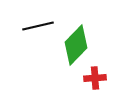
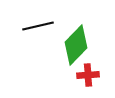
red cross: moved 7 px left, 3 px up
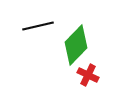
red cross: rotated 30 degrees clockwise
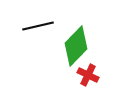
green diamond: moved 1 px down
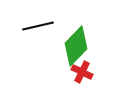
red cross: moved 6 px left, 3 px up
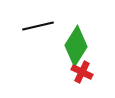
green diamond: rotated 12 degrees counterclockwise
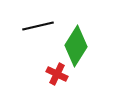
red cross: moved 25 px left, 2 px down
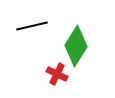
black line: moved 6 px left
